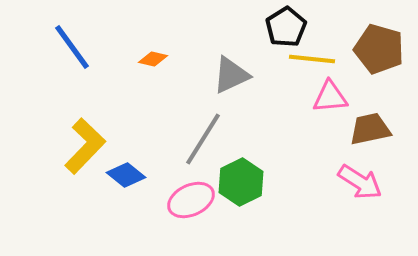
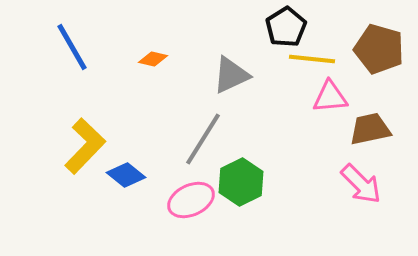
blue line: rotated 6 degrees clockwise
pink arrow: moved 1 px right, 2 px down; rotated 12 degrees clockwise
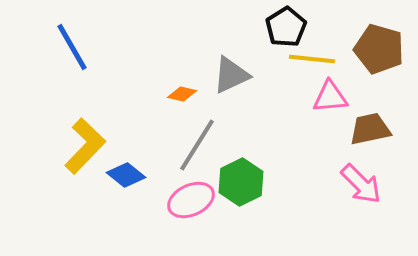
orange diamond: moved 29 px right, 35 px down
gray line: moved 6 px left, 6 px down
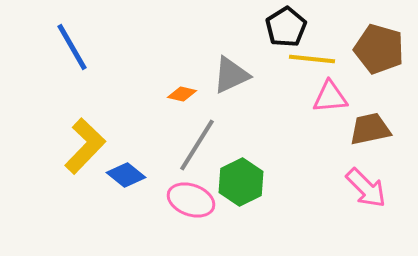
pink arrow: moved 5 px right, 4 px down
pink ellipse: rotated 45 degrees clockwise
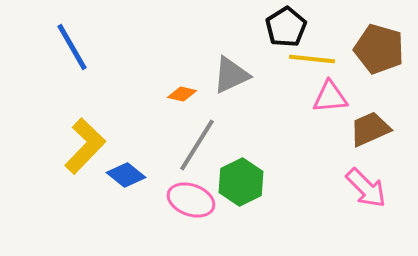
brown trapezoid: rotated 12 degrees counterclockwise
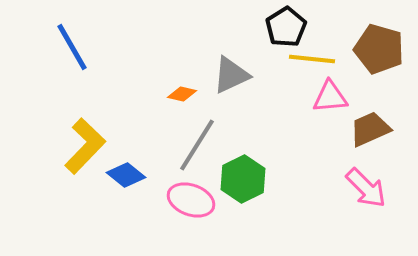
green hexagon: moved 2 px right, 3 px up
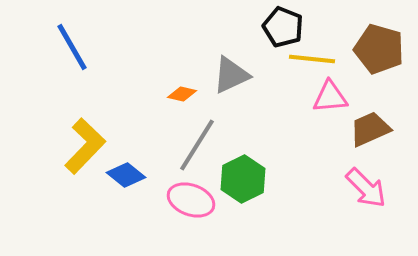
black pentagon: moved 3 px left; rotated 18 degrees counterclockwise
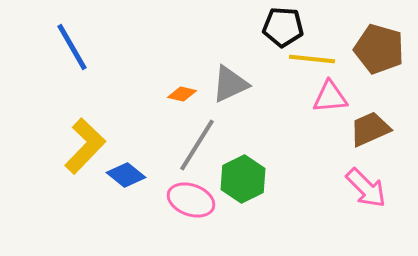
black pentagon: rotated 18 degrees counterclockwise
gray triangle: moved 1 px left, 9 px down
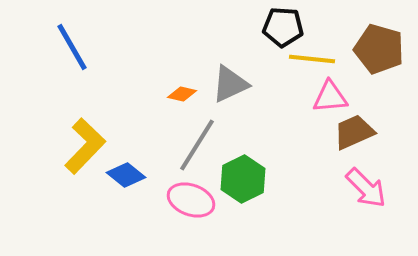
brown trapezoid: moved 16 px left, 3 px down
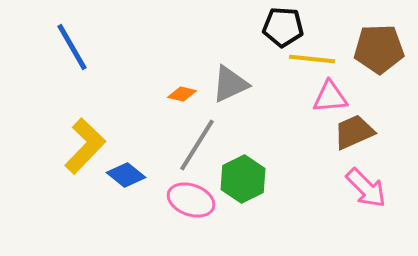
brown pentagon: rotated 18 degrees counterclockwise
